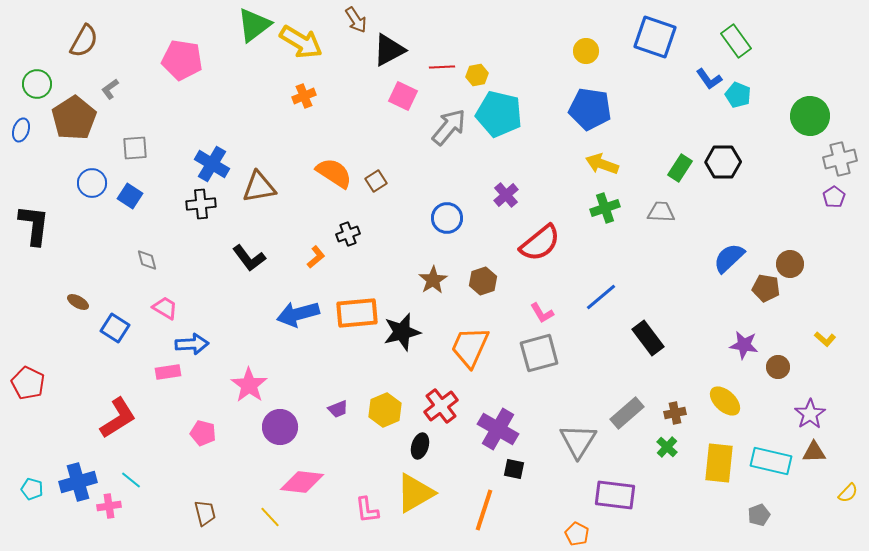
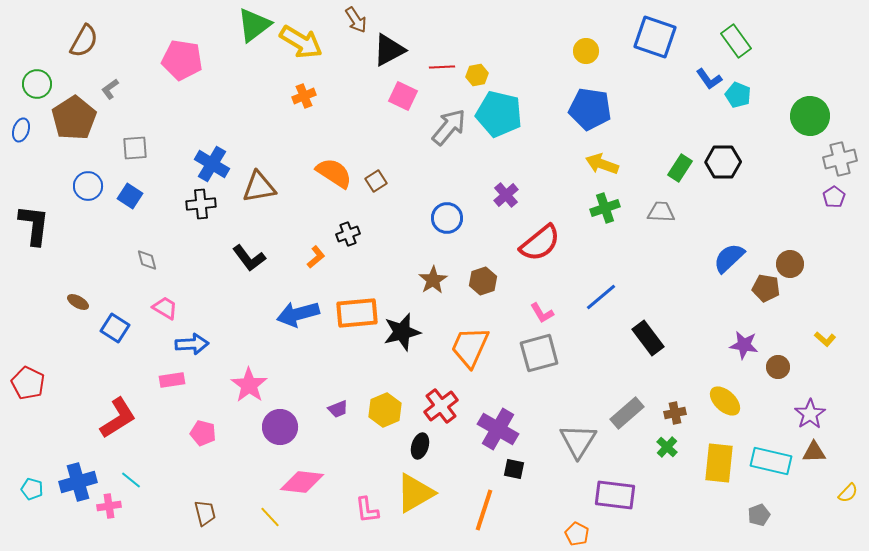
blue circle at (92, 183): moved 4 px left, 3 px down
pink rectangle at (168, 372): moved 4 px right, 8 px down
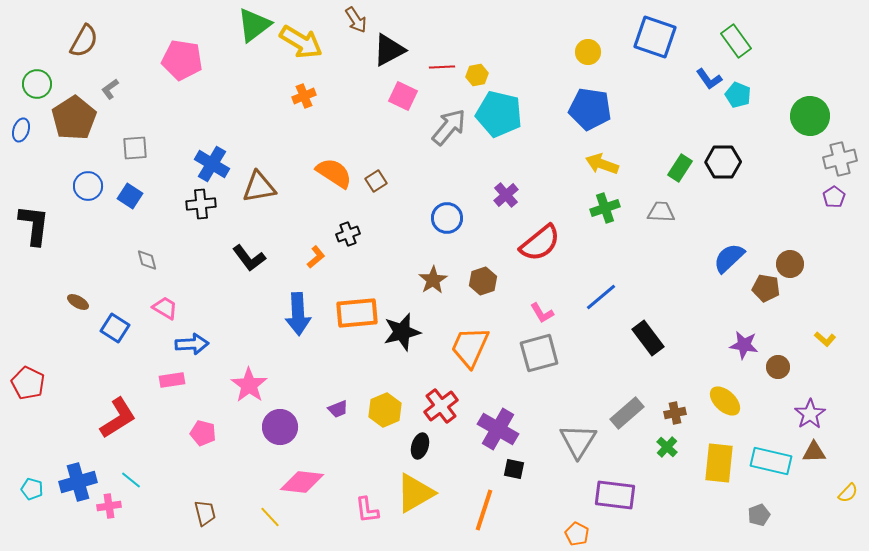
yellow circle at (586, 51): moved 2 px right, 1 px down
blue arrow at (298, 314): rotated 78 degrees counterclockwise
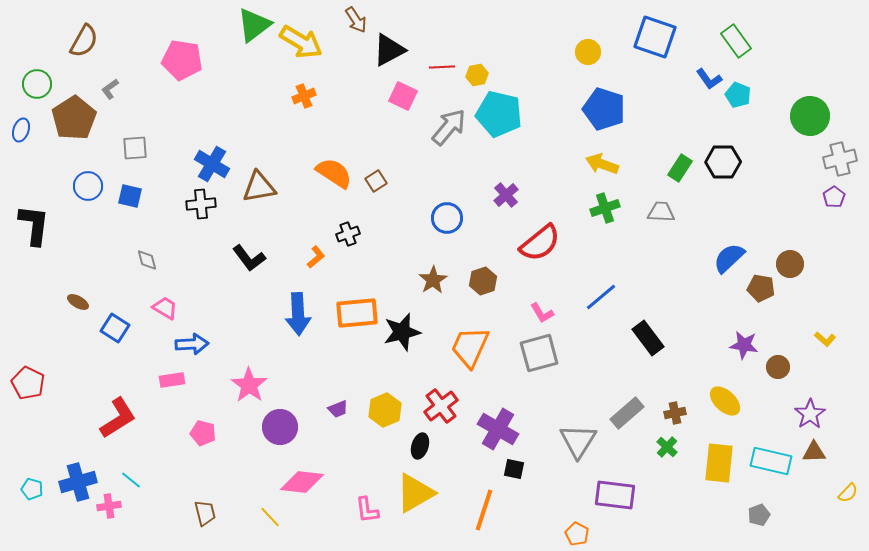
blue pentagon at (590, 109): moved 14 px right; rotated 9 degrees clockwise
blue square at (130, 196): rotated 20 degrees counterclockwise
brown pentagon at (766, 288): moved 5 px left
